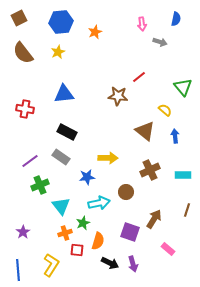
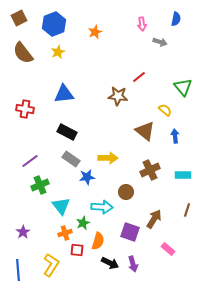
blue hexagon: moved 7 px left, 2 px down; rotated 15 degrees counterclockwise
gray rectangle: moved 10 px right, 2 px down
cyan arrow: moved 3 px right, 4 px down; rotated 15 degrees clockwise
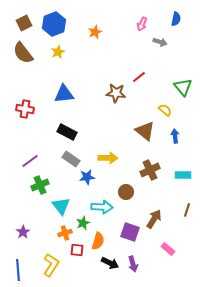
brown square: moved 5 px right, 5 px down
pink arrow: rotated 32 degrees clockwise
brown star: moved 2 px left, 3 px up
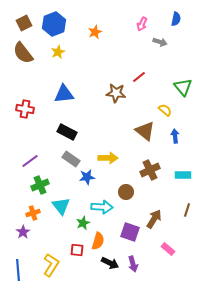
orange cross: moved 32 px left, 20 px up
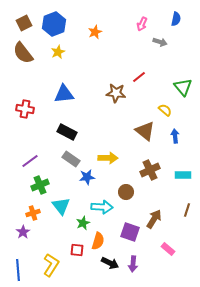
purple arrow: rotated 21 degrees clockwise
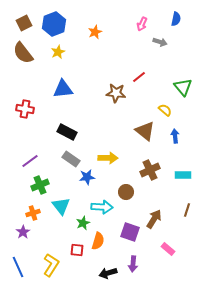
blue triangle: moved 1 px left, 5 px up
black arrow: moved 2 px left, 10 px down; rotated 138 degrees clockwise
blue line: moved 3 px up; rotated 20 degrees counterclockwise
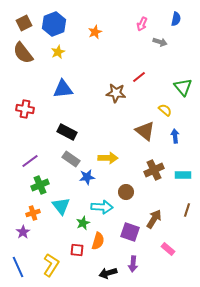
brown cross: moved 4 px right
